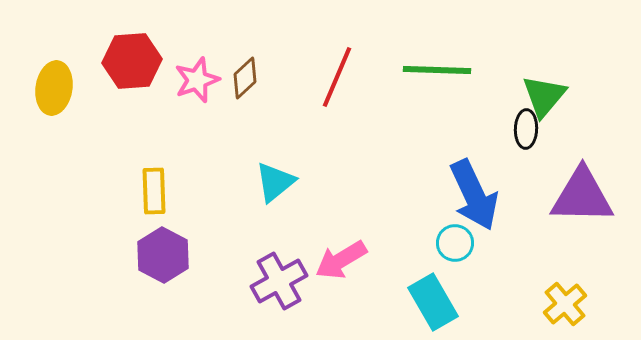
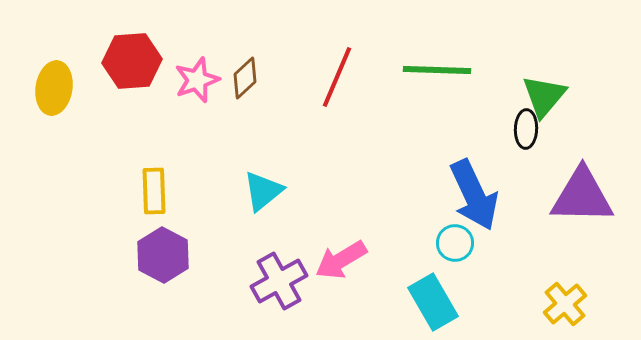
cyan triangle: moved 12 px left, 9 px down
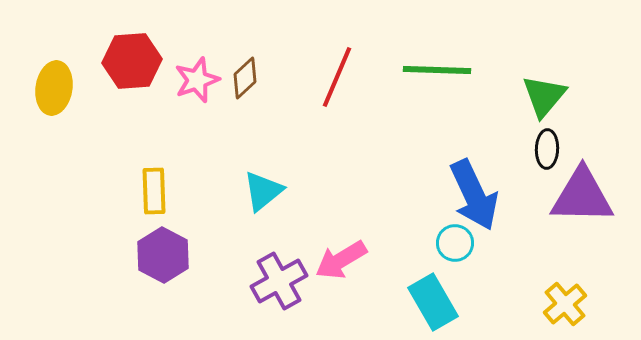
black ellipse: moved 21 px right, 20 px down
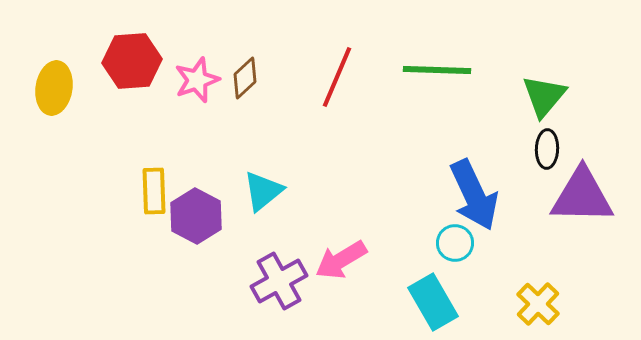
purple hexagon: moved 33 px right, 39 px up
yellow cross: moved 27 px left; rotated 6 degrees counterclockwise
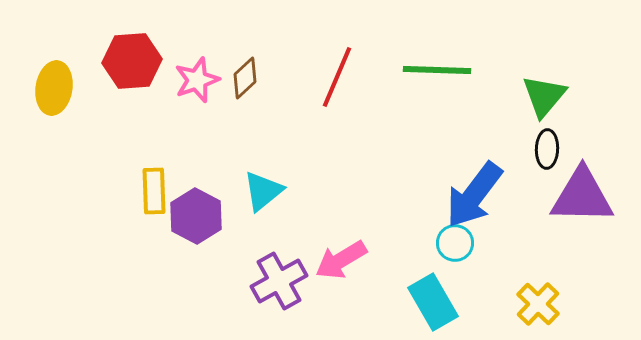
blue arrow: rotated 62 degrees clockwise
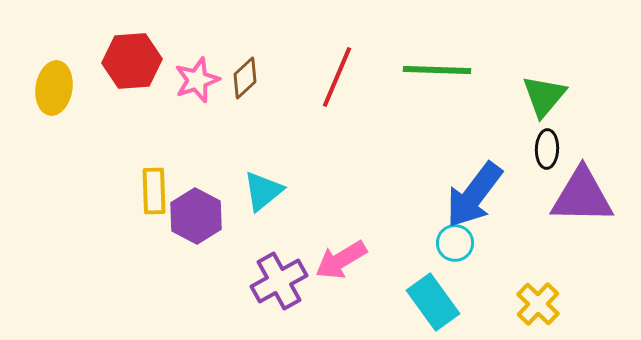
cyan rectangle: rotated 6 degrees counterclockwise
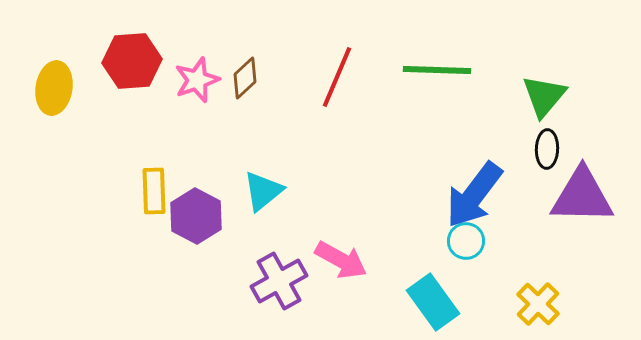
cyan circle: moved 11 px right, 2 px up
pink arrow: rotated 120 degrees counterclockwise
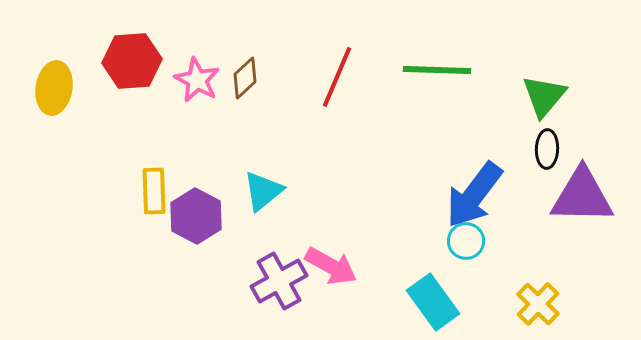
pink star: rotated 24 degrees counterclockwise
pink arrow: moved 10 px left, 6 px down
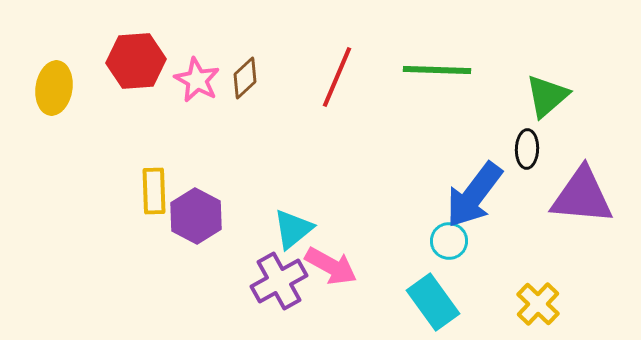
red hexagon: moved 4 px right
green triangle: moved 3 px right; rotated 9 degrees clockwise
black ellipse: moved 20 px left
cyan triangle: moved 30 px right, 38 px down
purple triangle: rotated 4 degrees clockwise
cyan circle: moved 17 px left
